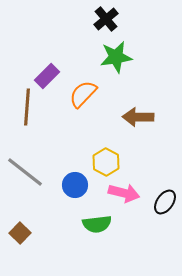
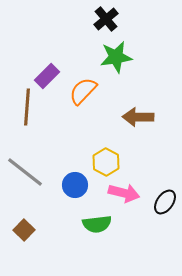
orange semicircle: moved 3 px up
brown square: moved 4 px right, 3 px up
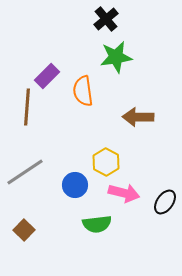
orange semicircle: rotated 52 degrees counterclockwise
gray line: rotated 72 degrees counterclockwise
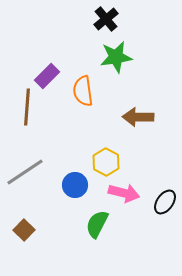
green semicircle: rotated 124 degrees clockwise
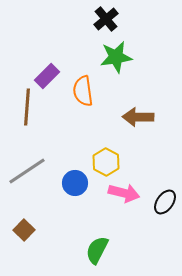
gray line: moved 2 px right, 1 px up
blue circle: moved 2 px up
green semicircle: moved 26 px down
